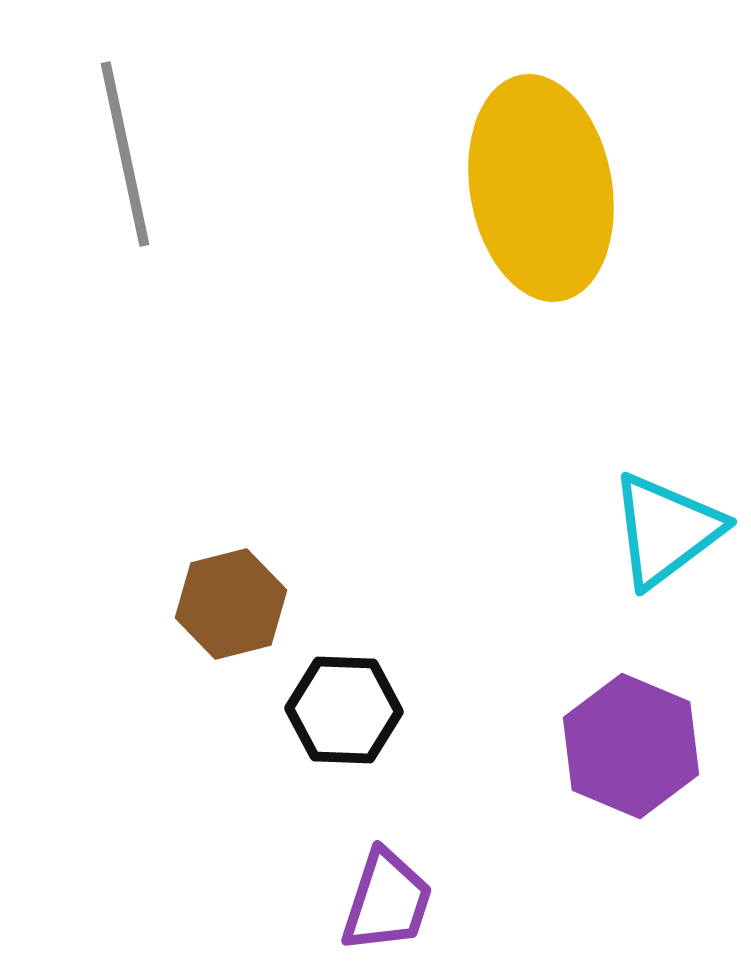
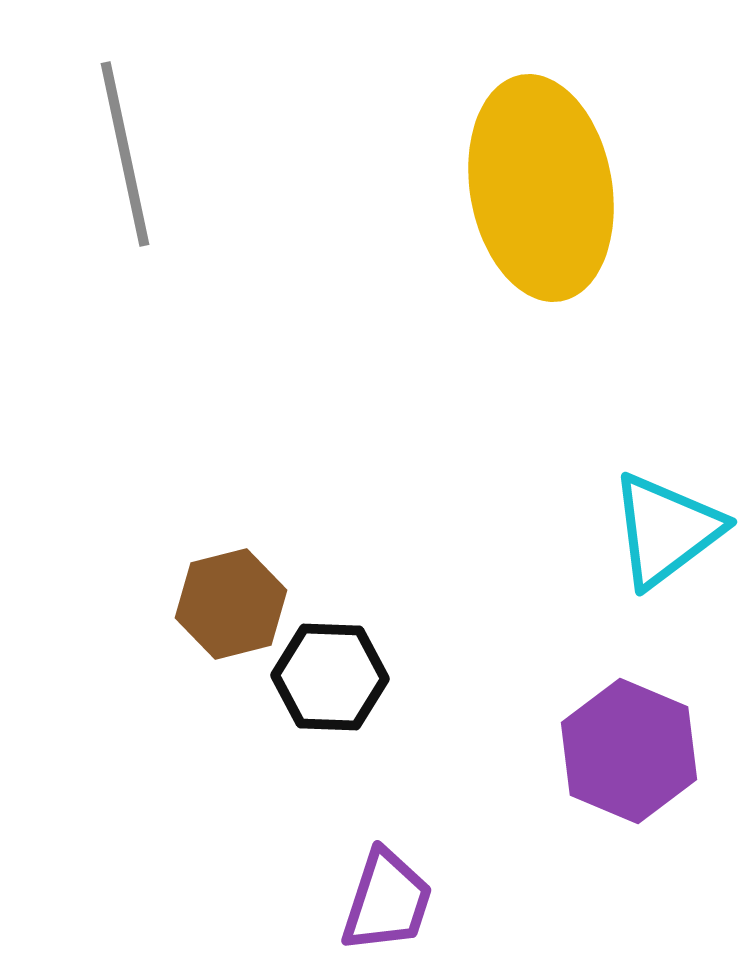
black hexagon: moved 14 px left, 33 px up
purple hexagon: moved 2 px left, 5 px down
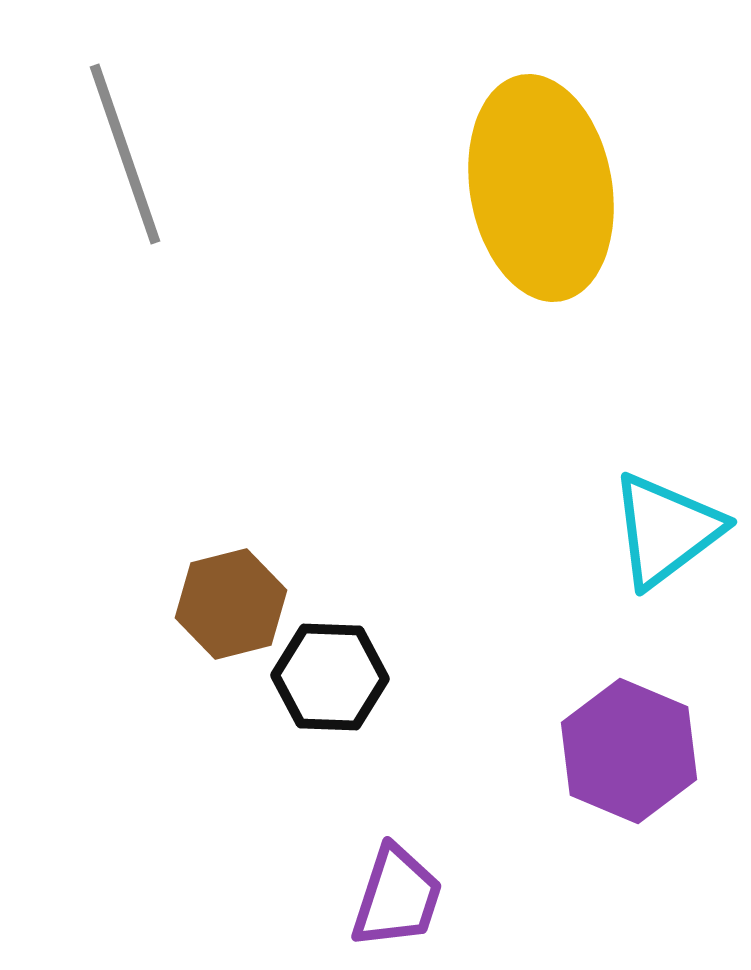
gray line: rotated 7 degrees counterclockwise
purple trapezoid: moved 10 px right, 4 px up
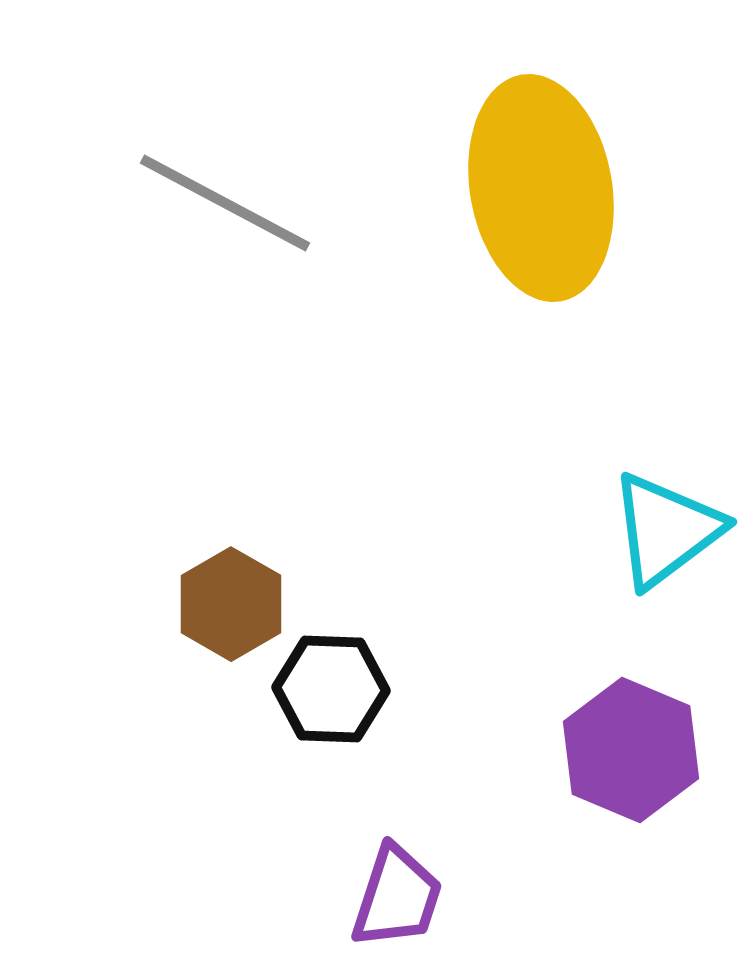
gray line: moved 100 px right, 49 px down; rotated 43 degrees counterclockwise
brown hexagon: rotated 16 degrees counterclockwise
black hexagon: moved 1 px right, 12 px down
purple hexagon: moved 2 px right, 1 px up
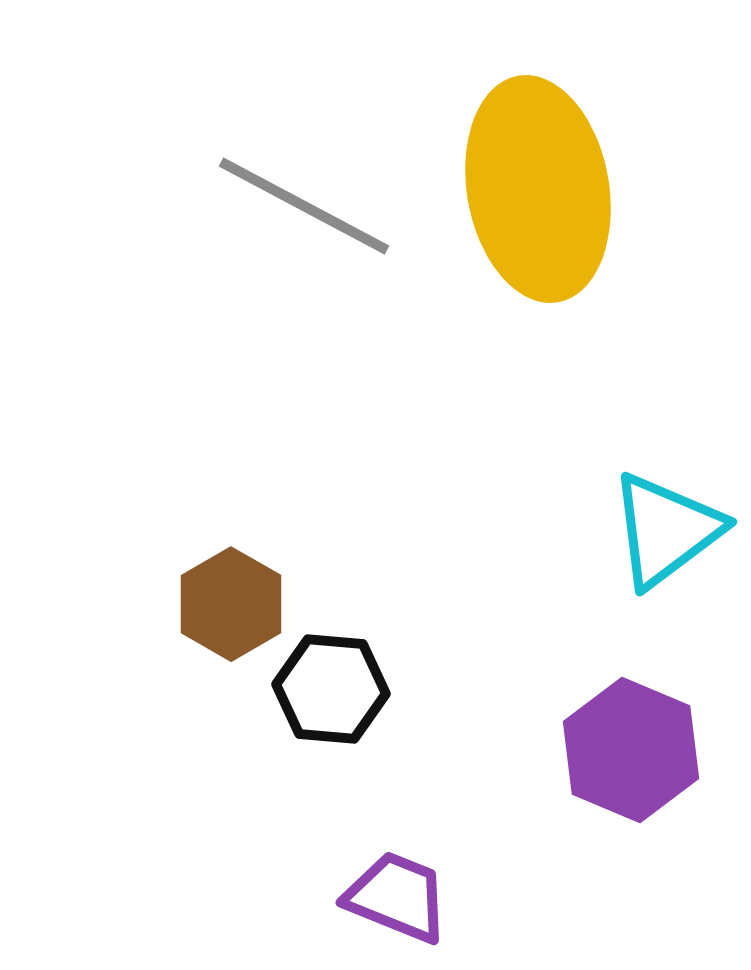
yellow ellipse: moved 3 px left, 1 px down
gray line: moved 79 px right, 3 px down
black hexagon: rotated 3 degrees clockwise
purple trapezoid: rotated 86 degrees counterclockwise
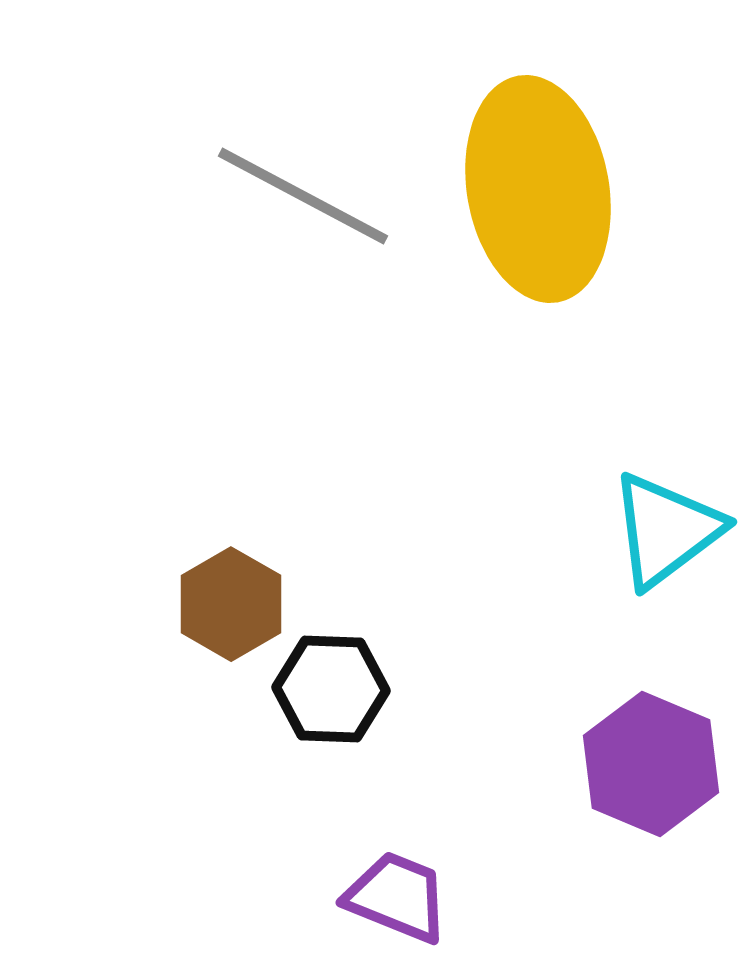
gray line: moved 1 px left, 10 px up
black hexagon: rotated 3 degrees counterclockwise
purple hexagon: moved 20 px right, 14 px down
